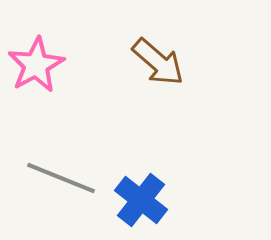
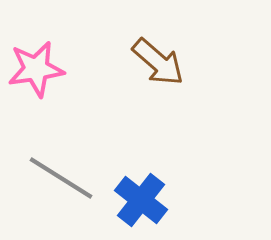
pink star: moved 4 px down; rotated 20 degrees clockwise
gray line: rotated 10 degrees clockwise
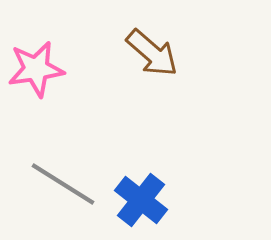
brown arrow: moved 6 px left, 9 px up
gray line: moved 2 px right, 6 px down
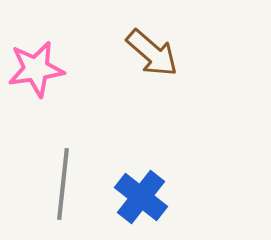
gray line: rotated 64 degrees clockwise
blue cross: moved 3 px up
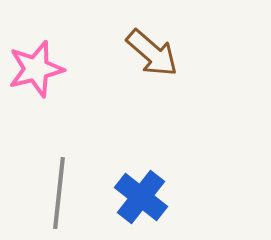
pink star: rotated 6 degrees counterclockwise
gray line: moved 4 px left, 9 px down
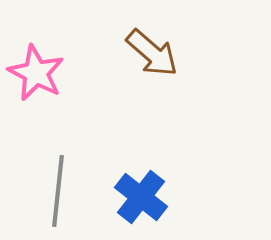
pink star: moved 4 px down; rotated 30 degrees counterclockwise
gray line: moved 1 px left, 2 px up
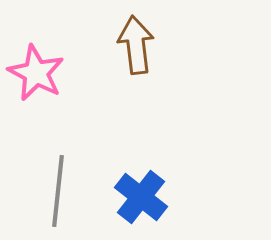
brown arrow: moved 16 px left, 8 px up; rotated 138 degrees counterclockwise
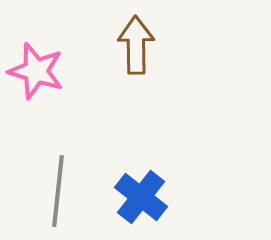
brown arrow: rotated 6 degrees clockwise
pink star: moved 2 px up; rotated 10 degrees counterclockwise
